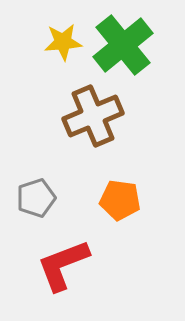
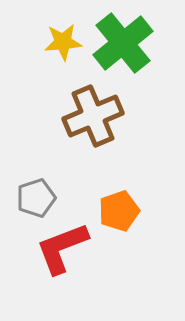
green cross: moved 2 px up
orange pentagon: moved 1 px left, 11 px down; rotated 27 degrees counterclockwise
red L-shape: moved 1 px left, 17 px up
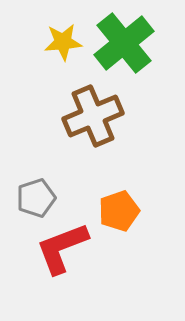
green cross: moved 1 px right
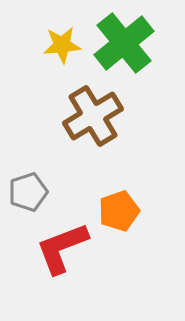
yellow star: moved 1 px left, 3 px down
brown cross: rotated 8 degrees counterclockwise
gray pentagon: moved 8 px left, 6 px up
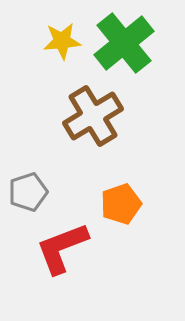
yellow star: moved 4 px up
orange pentagon: moved 2 px right, 7 px up
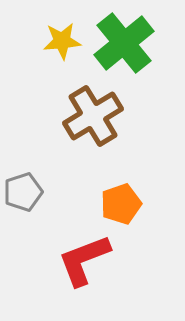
gray pentagon: moved 5 px left
red L-shape: moved 22 px right, 12 px down
